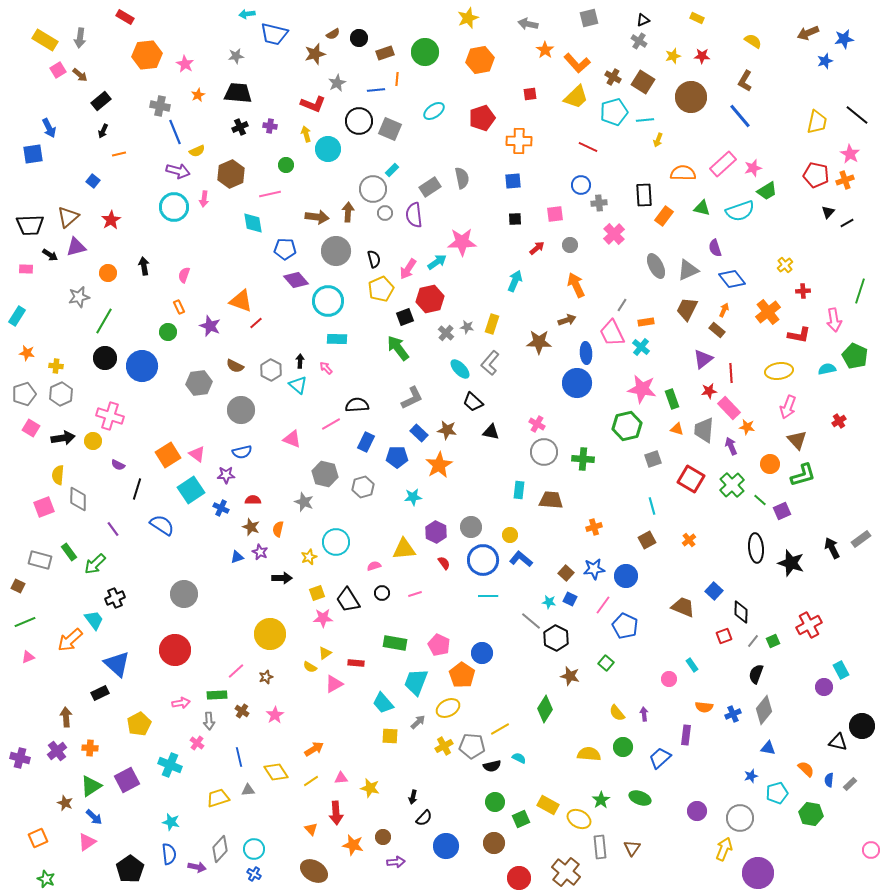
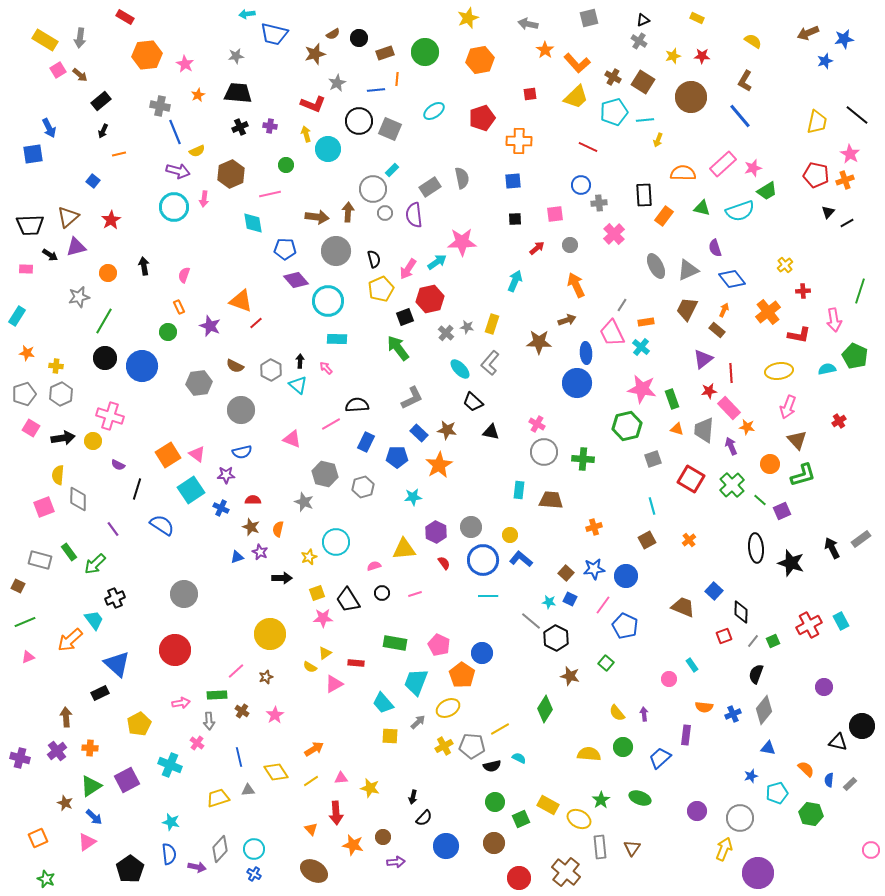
cyan rectangle at (841, 670): moved 49 px up
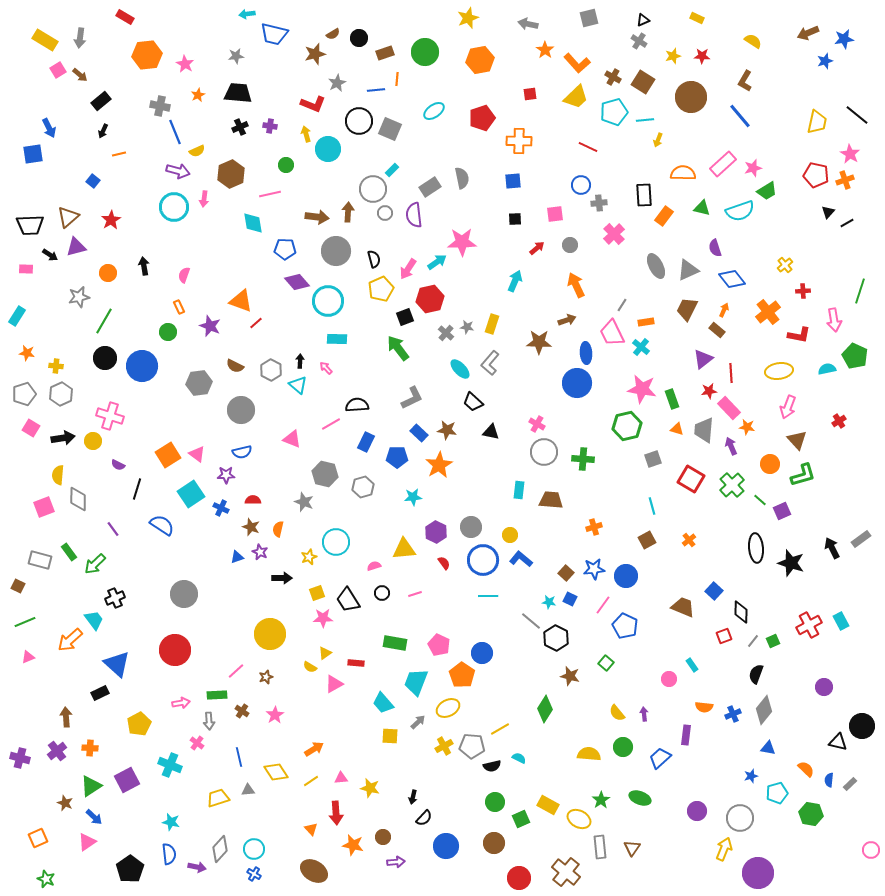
purple diamond at (296, 280): moved 1 px right, 2 px down
cyan square at (191, 490): moved 4 px down
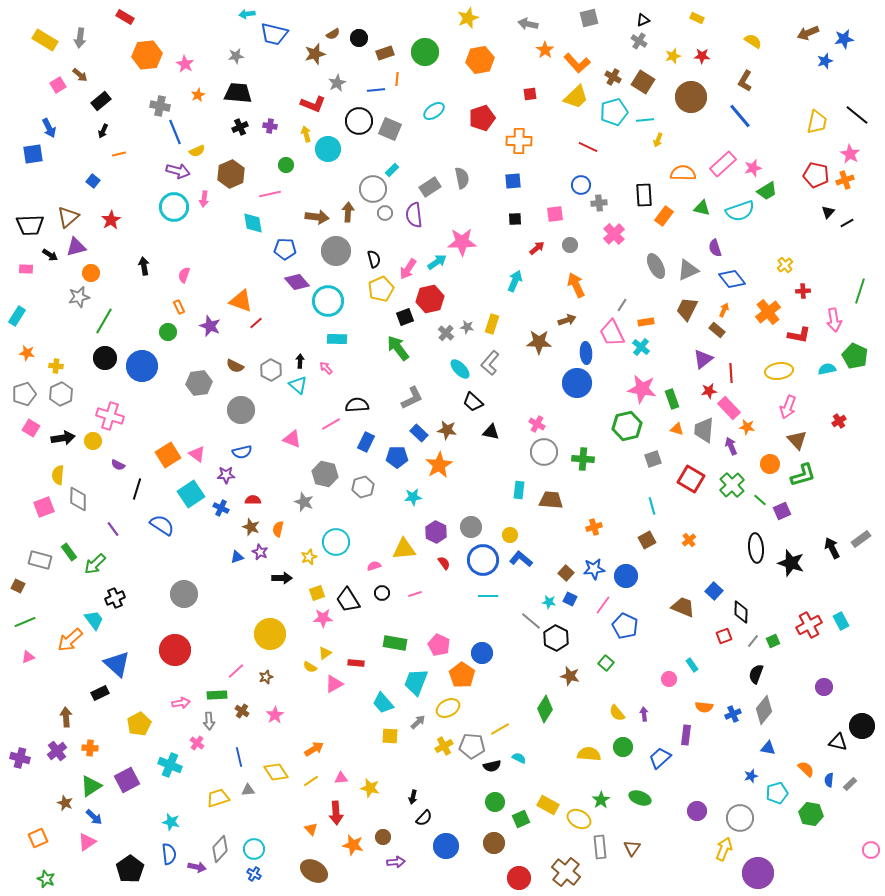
pink square at (58, 70): moved 15 px down
orange circle at (108, 273): moved 17 px left
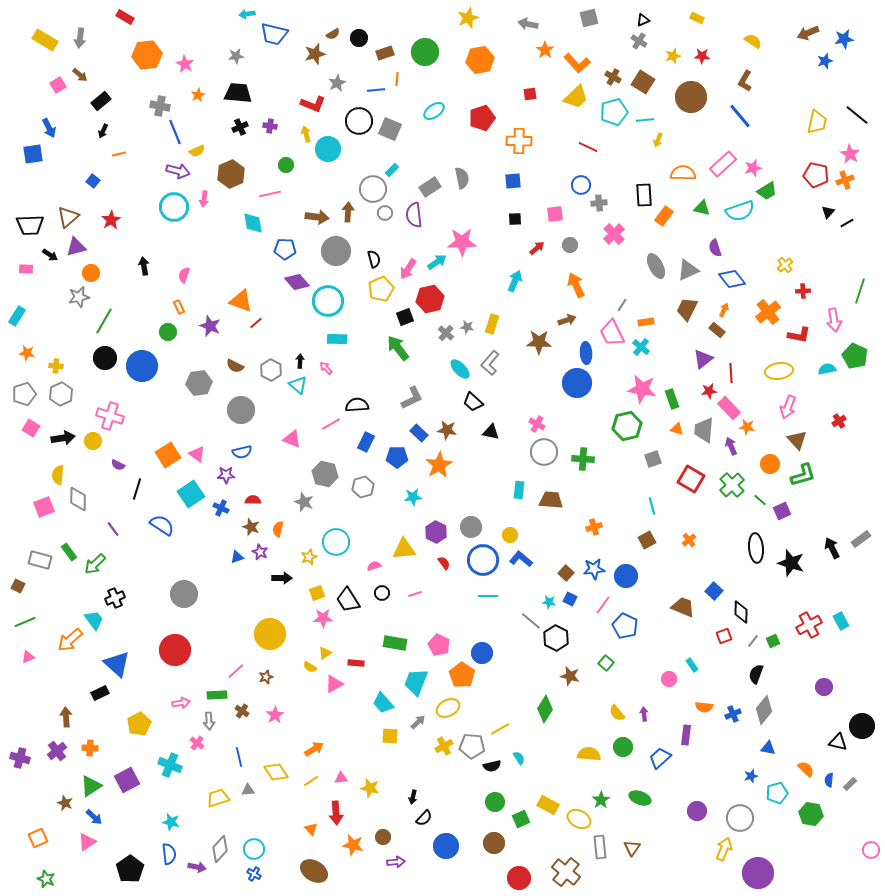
cyan semicircle at (519, 758): rotated 32 degrees clockwise
